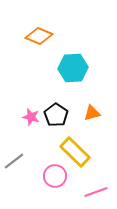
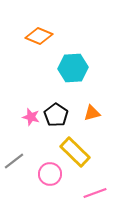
pink circle: moved 5 px left, 2 px up
pink line: moved 1 px left, 1 px down
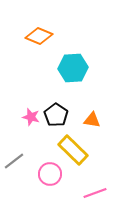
orange triangle: moved 7 px down; rotated 24 degrees clockwise
yellow rectangle: moved 2 px left, 2 px up
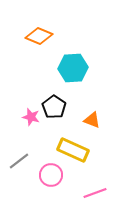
black pentagon: moved 2 px left, 8 px up
orange triangle: rotated 12 degrees clockwise
yellow rectangle: rotated 20 degrees counterclockwise
gray line: moved 5 px right
pink circle: moved 1 px right, 1 px down
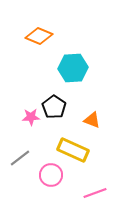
pink star: rotated 18 degrees counterclockwise
gray line: moved 1 px right, 3 px up
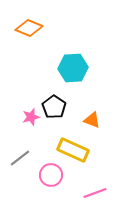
orange diamond: moved 10 px left, 8 px up
pink star: rotated 12 degrees counterclockwise
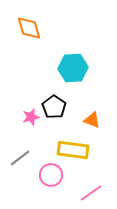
orange diamond: rotated 52 degrees clockwise
yellow rectangle: rotated 16 degrees counterclockwise
pink line: moved 4 px left; rotated 15 degrees counterclockwise
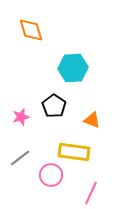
orange diamond: moved 2 px right, 2 px down
black pentagon: moved 1 px up
pink star: moved 10 px left
yellow rectangle: moved 1 px right, 2 px down
pink line: rotated 30 degrees counterclockwise
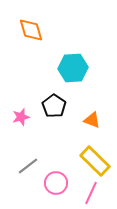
yellow rectangle: moved 21 px right, 9 px down; rotated 36 degrees clockwise
gray line: moved 8 px right, 8 px down
pink circle: moved 5 px right, 8 px down
